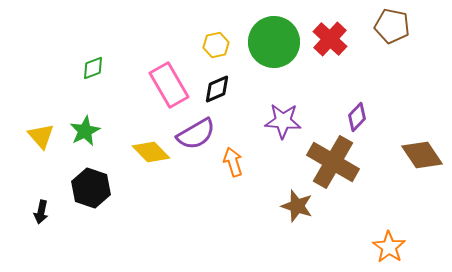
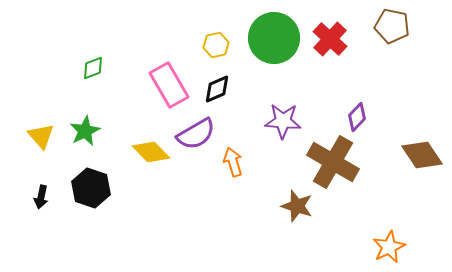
green circle: moved 4 px up
black arrow: moved 15 px up
orange star: rotated 12 degrees clockwise
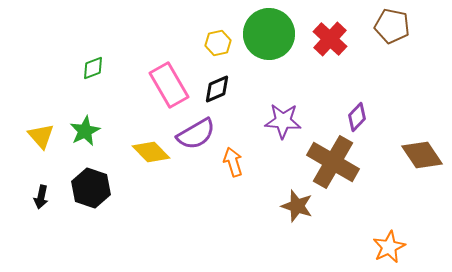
green circle: moved 5 px left, 4 px up
yellow hexagon: moved 2 px right, 2 px up
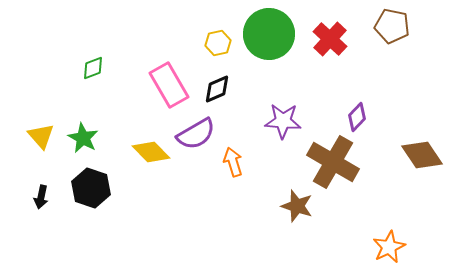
green star: moved 2 px left, 7 px down; rotated 16 degrees counterclockwise
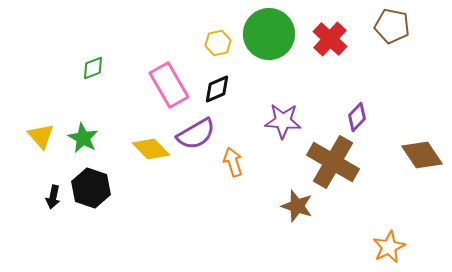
yellow diamond: moved 3 px up
black arrow: moved 12 px right
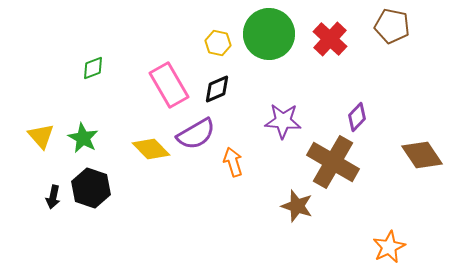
yellow hexagon: rotated 25 degrees clockwise
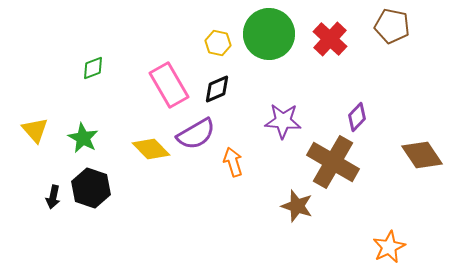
yellow triangle: moved 6 px left, 6 px up
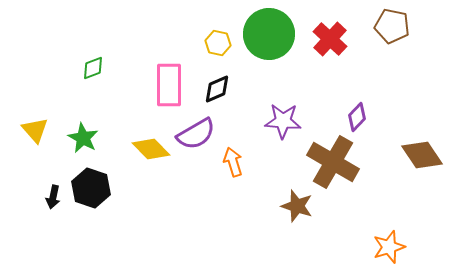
pink rectangle: rotated 30 degrees clockwise
orange star: rotated 8 degrees clockwise
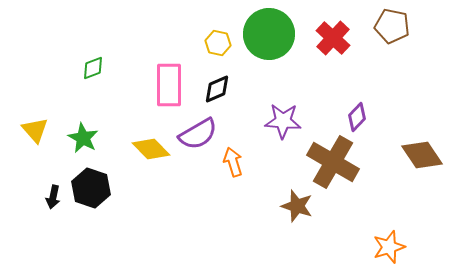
red cross: moved 3 px right, 1 px up
purple semicircle: moved 2 px right
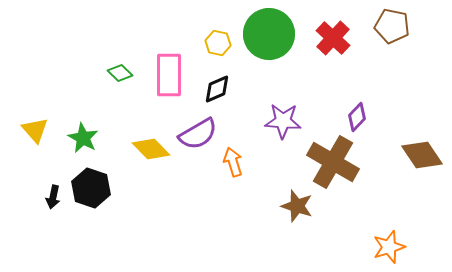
green diamond: moved 27 px right, 5 px down; rotated 65 degrees clockwise
pink rectangle: moved 10 px up
